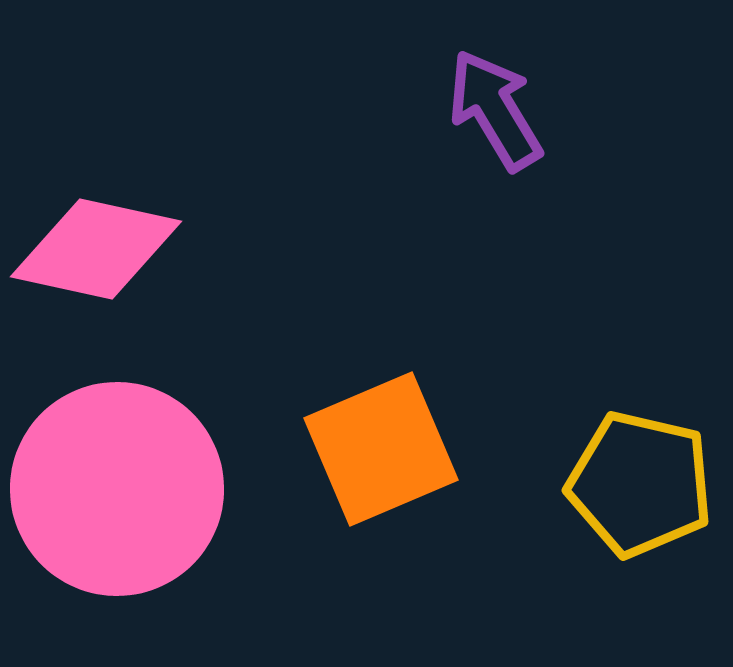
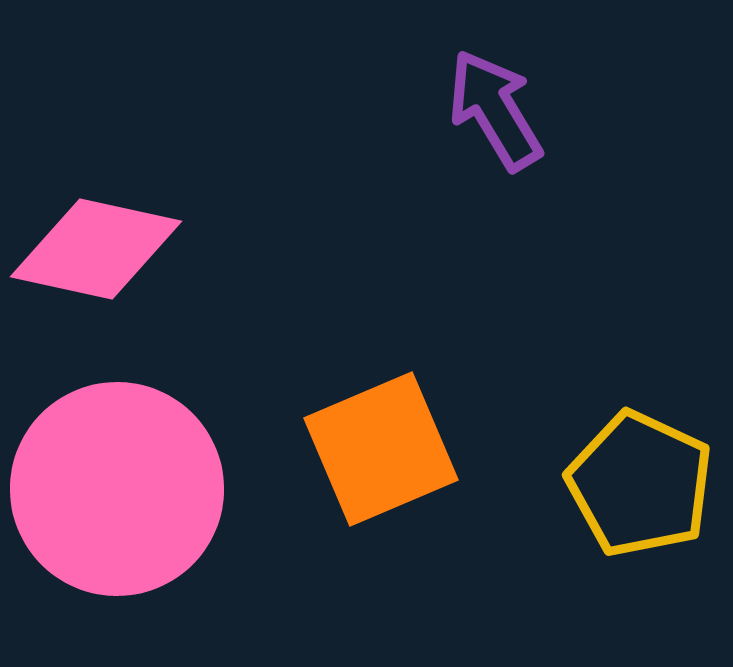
yellow pentagon: rotated 12 degrees clockwise
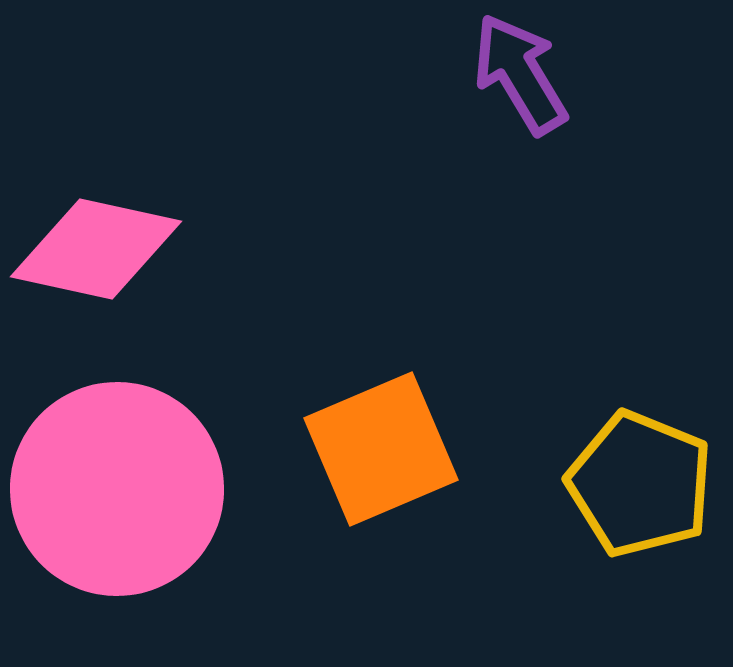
purple arrow: moved 25 px right, 36 px up
yellow pentagon: rotated 3 degrees counterclockwise
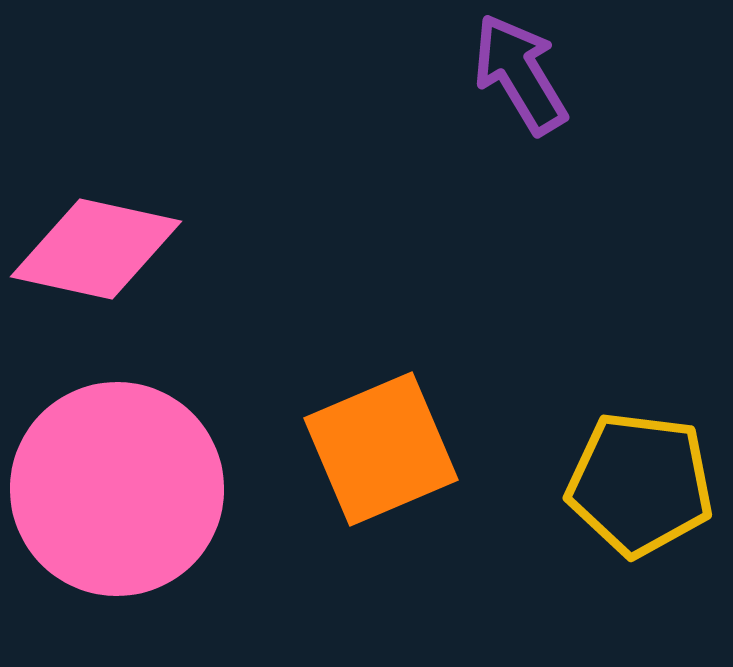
yellow pentagon: rotated 15 degrees counterclockwise
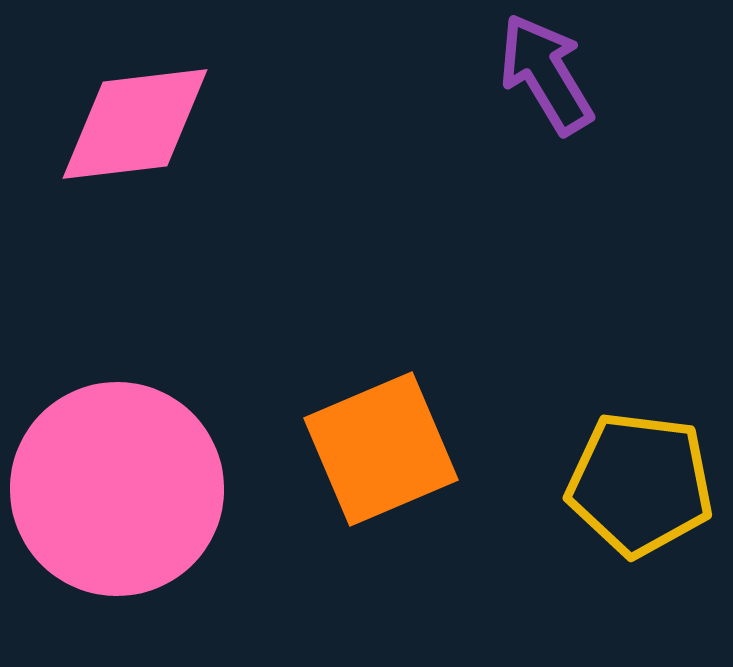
purple arrow: moved 26 px right
pink diamond: moved 39 px right, 125 px up; rotated 19 degrees counterclockwise
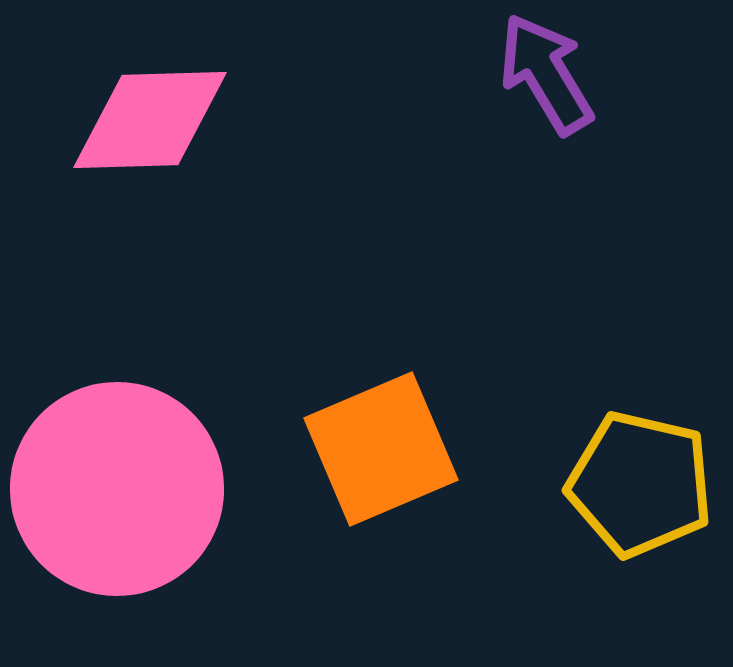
pink diamond: moved 15 px right, 4 px up; rotated 5 degrees clockwise
yellow pentagon: rotated 6 degrees clockwise
